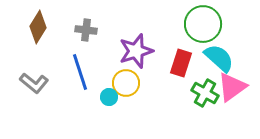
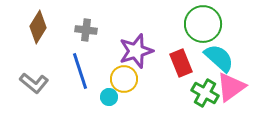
red rectangle: rotated 40 degrees counterclockwise
blue line: moved 1 px up
yellow circle: moved 2 px left, 4 px up
pink triangle: moved 1 px left
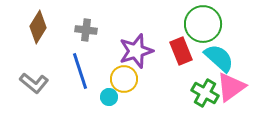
red rectangle: moved 12 px up
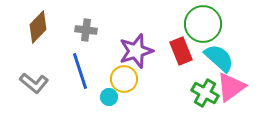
brown diamond: rotated 12 degrees clockwise
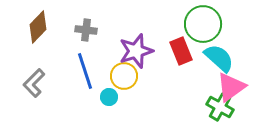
blue line: moved 5 px right
yellow circle: moved 3 px up
gray L-shape: rotated 96 degrees clockwise
green cross: moved 15 px right, 14 px down
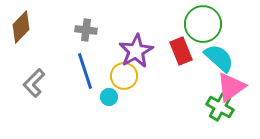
brown diamond: moved 17 px left
purple star: rotated 12 degrees counterclockwise
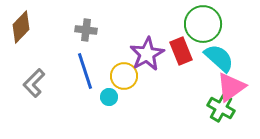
purple star: moved 11 px right, 3 px down
green cross: moved 1 px right, 1 px down
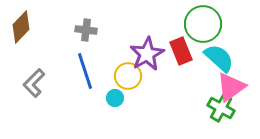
yellow circle: moved 4 px right
cyan circle: moved 6 px right, 1 px down
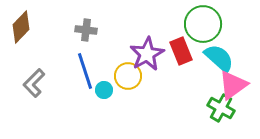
pink triangle: moved 2 px right, 2 px up
cyan circle: moved 11 px left, 8 px up
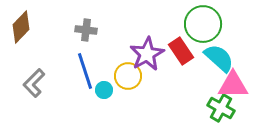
red rectangle: rotated 12 degrees counterclockwise
pink triangle: rotated 36 degrees clockwise
